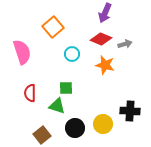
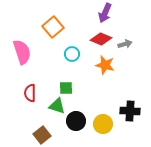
black circle: moved 1 px right, 7 px up
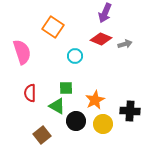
orange square: rotated 15 degrees counterclockwise
cyan circle: moved 3 px right, 2 px down
orange star: moved 10 px left, 35 px down; rotated 30 degrees clockwise
green triangle: rotated 12 degrees clockwise
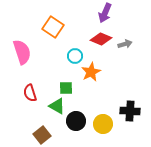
red semicircle: rotated 18 degrees counterclockwise
orange star: moved 4 px left, 28 px up
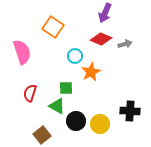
red semicircle: rotated 36 degrees clockwise
yellow circle: moved 3 px left
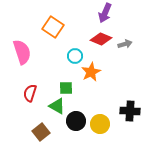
brown square: moved 1 px left, 3 px up
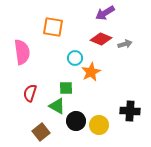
purple arrow: rotated 36 degrees clockwise
orange square: rotated 25 degrees counterclockwise
pink semicircle: rotated 10 degrees clockwise
cyan circle: moved 2 px down
yellow circle: moved 1 px left, 1 px down
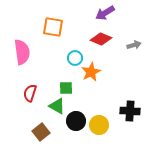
gray arrow: moved 9 px right, 1 px down
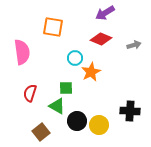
black circle: moved 1 px right
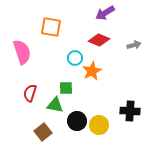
orange square: moved 2 px left
red diamond: moved 2 px left, 1 px down
pink semicircle: rotated 10 degrees counterclockwise
orange star: moved 1 px right, 1 px up
green triangle: moved 2 px left, 1 px up; rotated 18 degrees counterclockwise
brown square: moved 2 px right
